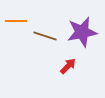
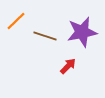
orange line: rotated 45 degrees counterclockwise
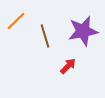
purple star: moved 1 px right, 1 px up
brown line: rotated 55 degrees clockwise
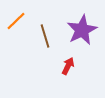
purple star: moved 1 px left, 1 px up; rotated 16 degrees counterclockwise
red arrow: rotated 18 degrees counterclockwise
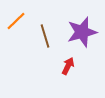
purple star: moved 2 px down; rotated 12 degrees clockwise
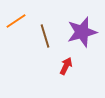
orange line: rotated 10 degrees clockwise
red arrow: moved 2 px left
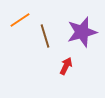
orange line: moved 4 px right, 1 px up
